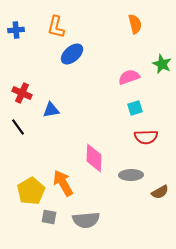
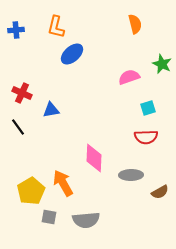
cyan square: moved 13 px right
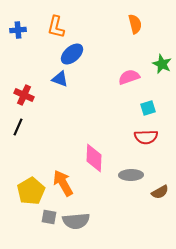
blue cross: moved 2 px right
red cross: moved 2 px right, 2 px down
blue triangle: moved 9 px right, 31 px up; rotated 30 degrees clockwise
black line: rotated 60 degrees clockwise
gray semicircle: moved 10 px left, 1 px down
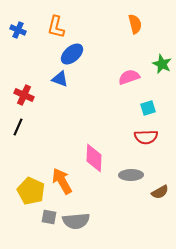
blue cross: rotated 28 degrees clockwise
orange arrow: moved 1 px left, 2 px up
yellow pentagon: rotated 16 degrees counterclockwise
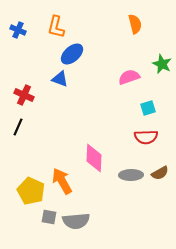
brown semicircle: moved 19 px up
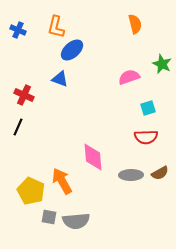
blue ellipse: moved 4 px up
pink diamond: moved 1 px left, 1 px up; rotated 8 degrees counterclockwise
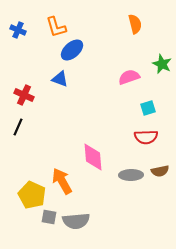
orange L-shape: rotated 30 degrees counterclockwise
brown semicircle: moved 2 px up; rotated 18 degrees clockwise
yellow pentagon: moved 1 px right, 4 px down
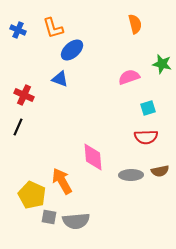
orange L-shape: moved 3 px left, 1 px down
green star: rotated 12 degrees counterclockwise
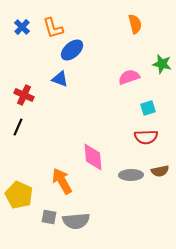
blue cross: moved 4 px right, 3 px up; rotated 21 degrees clockwise
yellow pentagon: moved 13 px left
